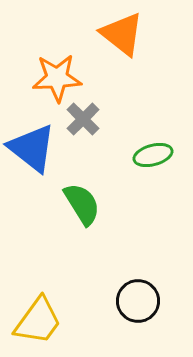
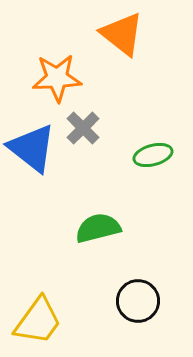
gray cross: moved 9 px down
green semicircle: moved 16 px right, 24 px down; rotated 72 degrees counterclockwise
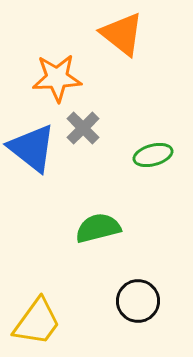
yellow trapezoid: moved 1 px left, 1 px down
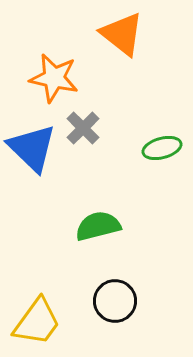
orange star: moved 3 px left; rotated 15 degrees clockwise
blue triangle: rotated 6 degrees clockwise
green ellipse: moved 9 px right, 7 px up
green semicircle: moved 2 px up
black circle: moved 23 px left
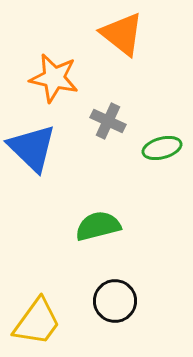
gray cross: moved 25 px right, 7 px up; rotated 20 degrees counterclockwise
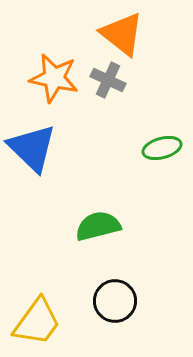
gray cross: moved 41 px up
